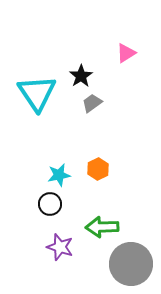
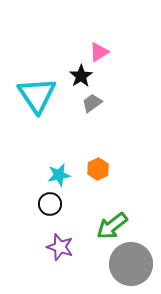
pink triangle: moved 27 px left, 1 px up
cyan triangle: moved 2 px down
green arrow: moved 10 px right, 1 px up; rotated 36 degrees counterclockwise
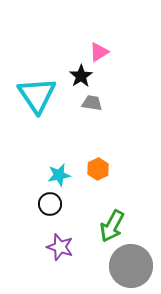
gray trapezoid: rotated 45 degrees clockwise
green arrow: rotated 24 degrees counterclockwise
gray circle: moved 2 px down
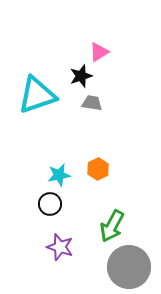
black star: rotated 15 degrees clockwise
cyan triangle: rotated 45 degrees clockwise
gray circle: moved 2 px left, 1 px down
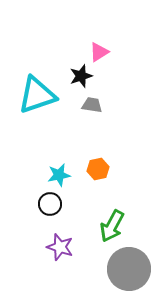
gray trapezoid: moved 2 px down
orange hexagon: rotated 15 degrees clockwise
gray circle: moved 2 px down
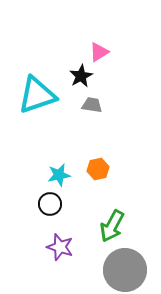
black star: rotated 10 degrees counterclockwise
gray circle: moved 4 px left, 1 px down
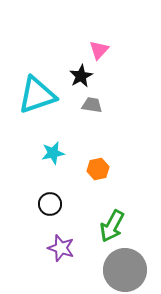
pink triangle: moved 2 px up; rotated 15 degrees counterclockwise
cyan star: moved 6 px left, 22 px up
purple star: moved 1 px right, 1 px down
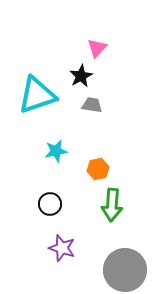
pink triangle: moved 2 px left, 2 px up
cyan star: moved 3 px right, 2 px up
green arrow: moved 21 px up; rotated 24 degrees counterclockwise
purple star: moved 1 px right
